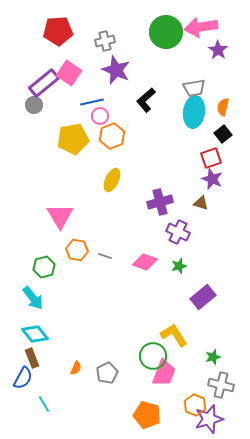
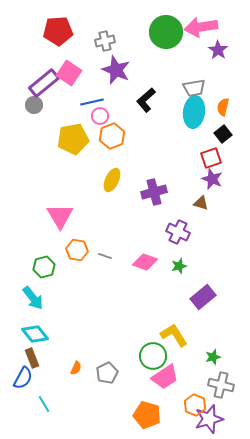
purple cross at (160, 202): moved 6 px left, 10 px up
pink trapezoid at (164, 373): moved 1 px right, 4 px down; rotated 36 degrees clockwise
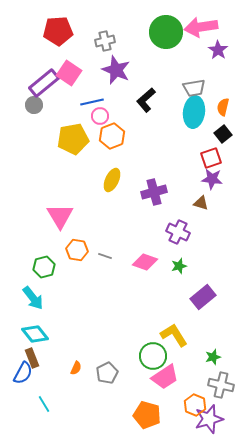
purple star at (212, 179): rotated 15 degrees counterclockwise
blue semicircle at (23, 378): moved 5 px up
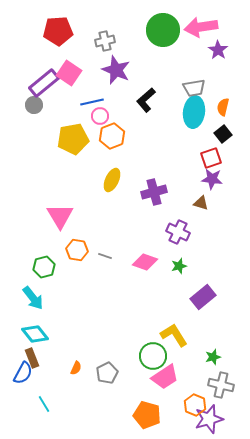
green circle at (166, 32): moved 3 px left, 2 px up
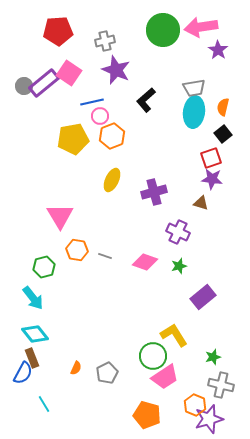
gray circle at (34, 105): moved 10 px left, 19 px up
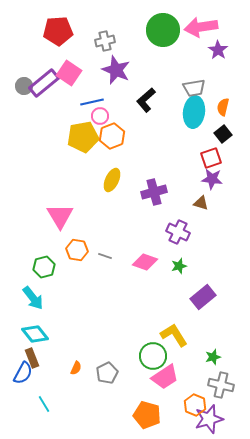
yellow pentagon at (73, 139): moved 10 px right, 2 px up
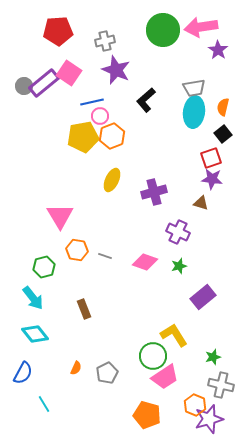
brown rectangle at (32, 358): moved 52 px right, 49 px up
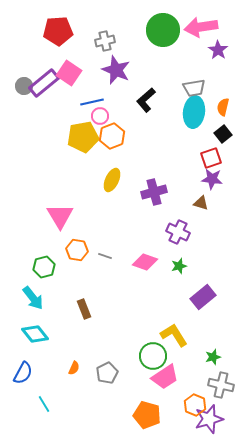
orange semicircle at (76, 368): moved 2 px left
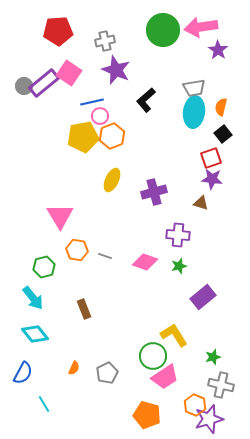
orange semicircle at (223, 107): moved 2 px left
purple cross at (178, 232): moved 3 px down; rotated 20 degrees counterclockwise
